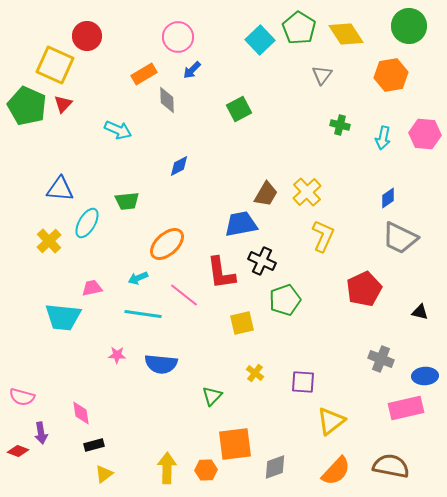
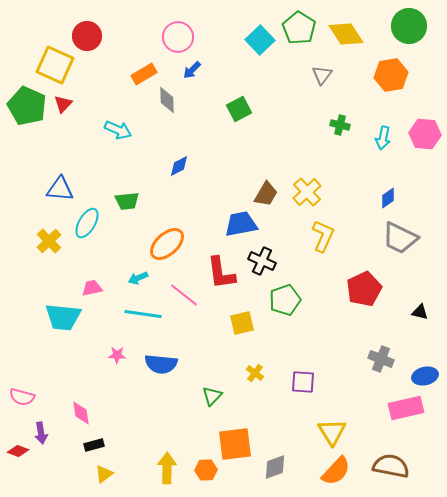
blue ellipse at (425, 376): rotated 10 degrees counterclockwise
yellow triangle at (331, 421): moved 1 px right, 11 px down; rotated 24 degrees counterclockwise
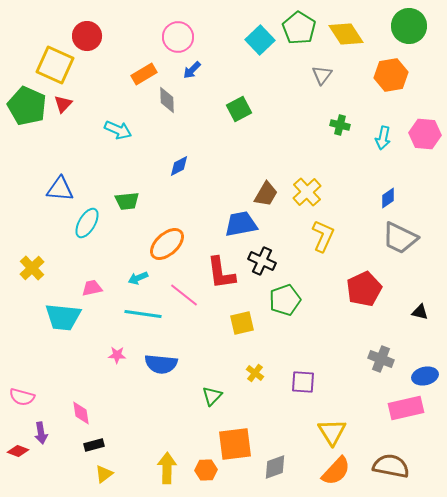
yellow cross at (49, 241): moved 17 px left, 27 px down
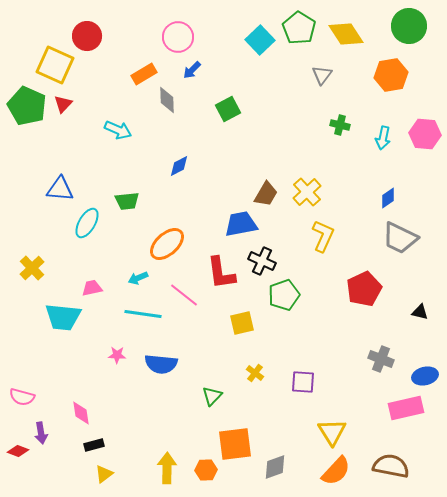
green square at (239, 109): moved 11 px left
green pentagon at (285, 300): moved 1 px left, 5 px up
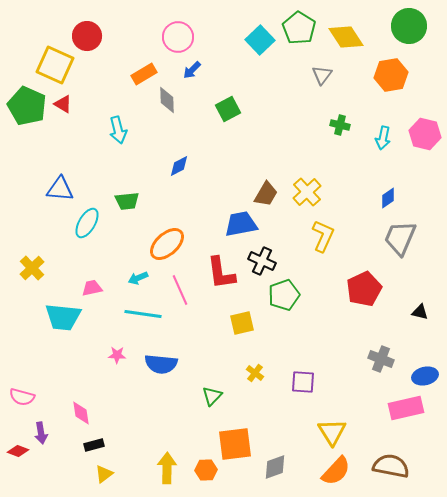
yellow diamond at (346, 34): moved 3 px down
red triangle at (63, 104): rotated 42 degrees counterclockwise
cyan arrow at (118, 130): rotated 52 degrees clockwise
pink hexagon at (425, 134): rotated 8 degrees clockwise
gray trapezoid at (400, 238): rotated 87 degrees clockwise
pink line at (184, 295): moved 4 px left, 5 px up; rotated 28 degrees clockwise
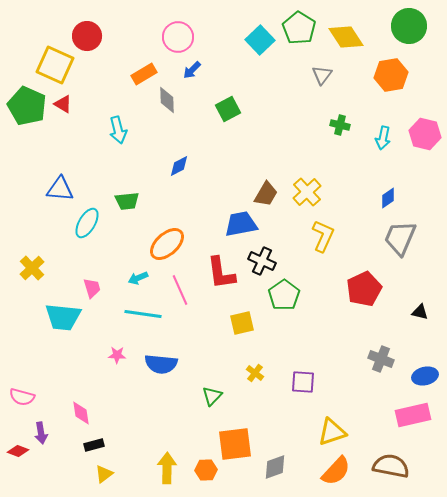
pink trapezoid at (92, 288): rotated 85 degrees clockwise
green pentagon at (284, 295): rotated 16 degrees counterclockwise
pink rectangle at (406, 408): moved 7 px right, 7 px down
yellow triangle at (332, 432): rotated 44 degrees clockwise
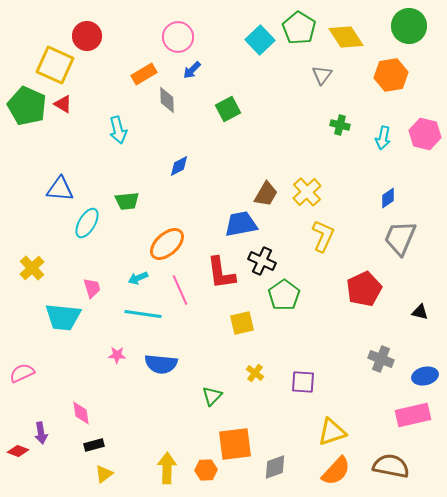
pink semicircle at (22, 397): moved 24 px up; rotated 140 degrees clockwise
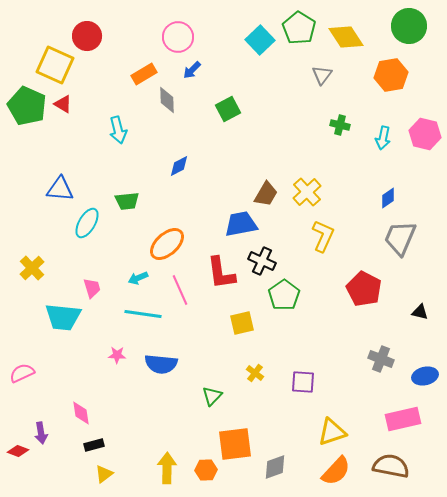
red pentagon at (364, 289): rotated 20 degrees counterclockwise
pink rectangle at (413, 415): moved 10 px left, 4 px down
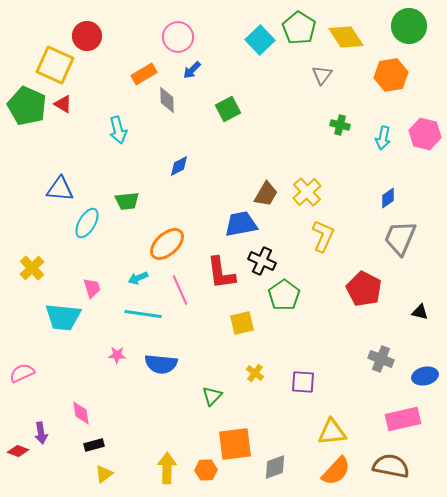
yellow triangle at (332, 432): rotated 12 degrees clockwise
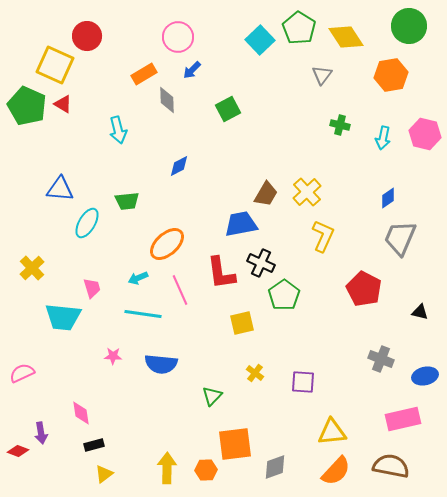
black cross at (262, 261): moved 1 px left, 2 px down
pink star at (117, 355): moved 4 px left, 1 px down
